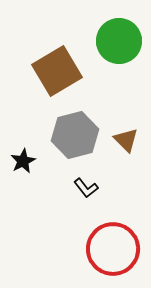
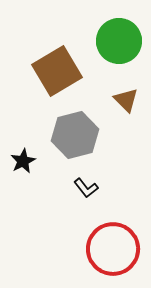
brown triangle: moved 40 px up
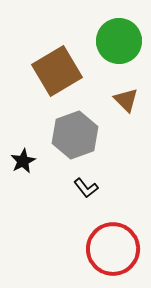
gray hexagon: rotated 6 degrees counterclockwise
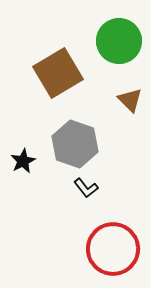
brown square: moved 1 px right, 2 px down
brown triangle: moved 4 px right
gray hexagon: moved 9 px down; rotated 21 degrees counterclockwise
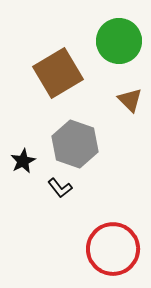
black L-shape: moved 26 px left
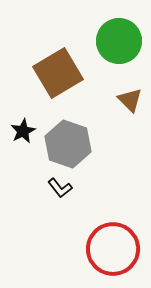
gray hexagon: moved 7 px left
black star: moved 30 px up
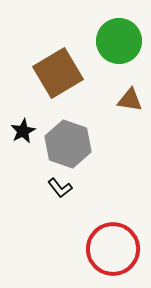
brown triangle: rotated 36 degrees counterclockwise
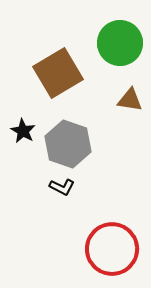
green circle: moved 1 px right, 2 px down
black star: rotated 15 degrees counterclockwise
black L-shape: moved 2 px right, 1 px up; rotated 25 degrees counterclockwise
red circle: moved 1 px left
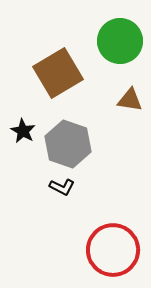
green circle: moved 2 px up
red circle: moved 1 px right, 1 px down
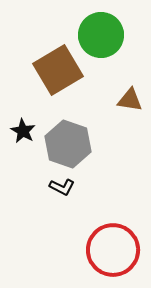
green circle: moved 19 px left, 6 px up
brown square: moved 3 px up
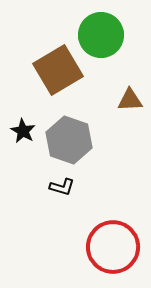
brown triangle: rotated 12 degrees counterclockwise
gray hexagon: moved 1 px right, 4 px up
black L-shape: rotated 10 degrees counterclockwise
red circle: moved 3 px up
